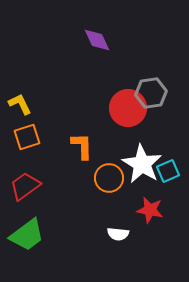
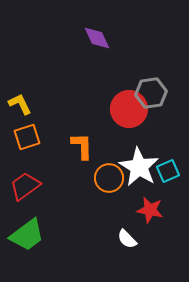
purple diamond: moved 2 px up
red circle: moved 1 px right, 1 px down
white star: moved 3 px left, 3 px down
white semicircle: moved 9 px right, 5 px down; rotated 40 degrees clockwise
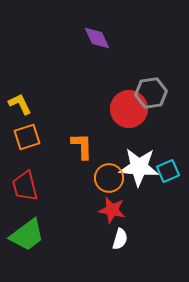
white star: rotated 27 degrees counterclockwise
red trapezoid: rotated 68 degrees counterclockwise
red star: moved 38 px left
white semicircle: moved 7 px left; rotated 120 degrees counterclockwise
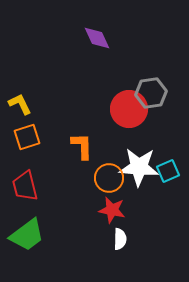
white semicircle: rotated 15 degrees counterclockwise
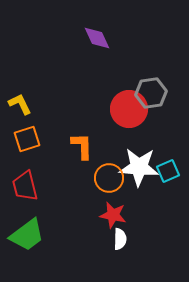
orange square: moved 2 px down
red star: moved 1 px right, 5 px down
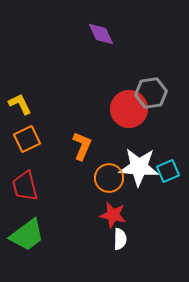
purple diamond: moved 4 px right, 4 px up
orange square: rotated 8 degrees counterclockwise
orange L-shape: rotated 24 degrees clockwise
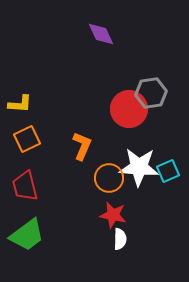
yellow L-shape: rotated 120 degrees clockwise
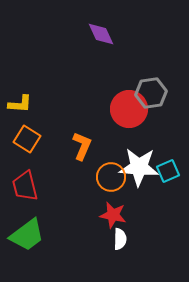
orange square: rotated 32 degrees counterclockwise
orange circle: moved 2 px right, 1 px up
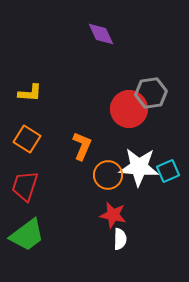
yellow L-shape: moved 10 px right, 11 px up
orange circle: moved 3 px left, 2 px up
red trapezoid: rotated 32 degrees clockwise
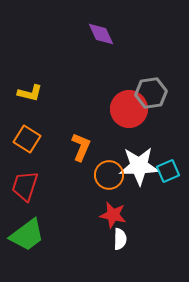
yellow L-shape: rotated 10 degrees clockwise
orange L-shape: moved 1 px left, 1 px down
white star: moved 1 px up; rotated 6 degrees counterclockwise
orange circle: moved 1 px right
